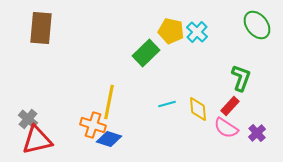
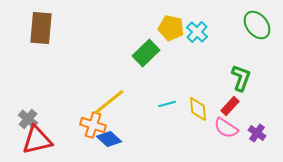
yellow pentagon: moved 3 px up
yellow line: rotated 40 degrees clockwise
purple cross: rotated 12 degrees counterclockwise
blue diamond: rotated 25 degrees clockwise
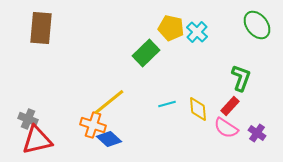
gray cross: rotated 18 degrees counterclockwise
